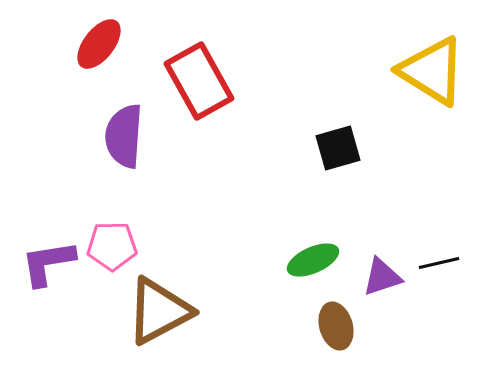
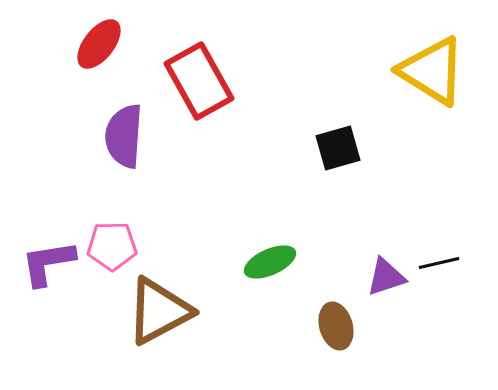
green ellipse: moved 43 px left, 2 px down
purple triangle: moved 4 px right
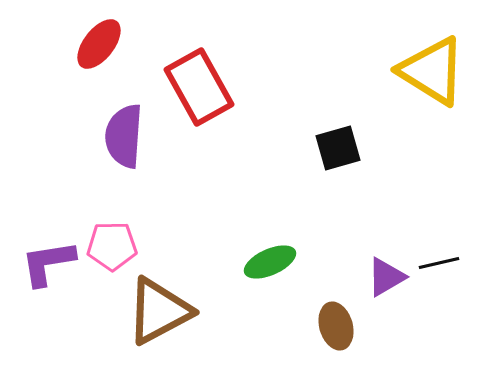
red rectangle: moved 6 px down
purple triangle: rotated 12 degrees counterclockwise
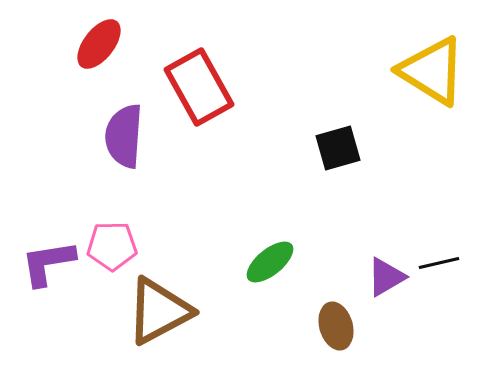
green ellipse: rotated 15 degrees counterclockwise
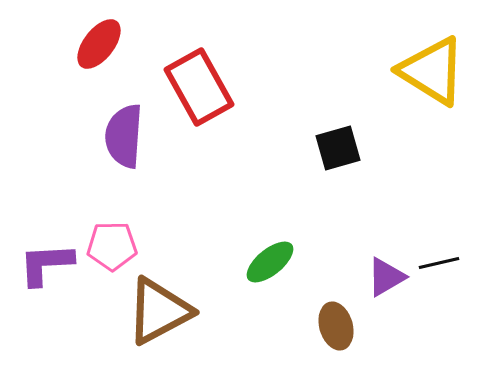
purple L-shape: moved 2 px left, 1 px down; rotated 6 degrees clockwise
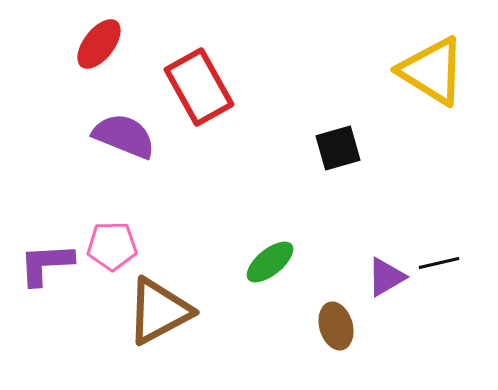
purple semicircle: rotated 108 degrees clockwise
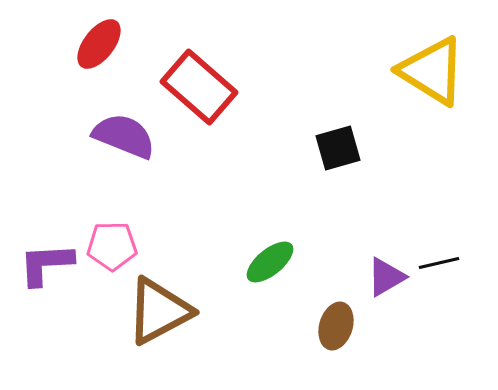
red rectangle: rotated 20 degrees counterclockwise
brown ellipse: rotated 33 degrees clockwise
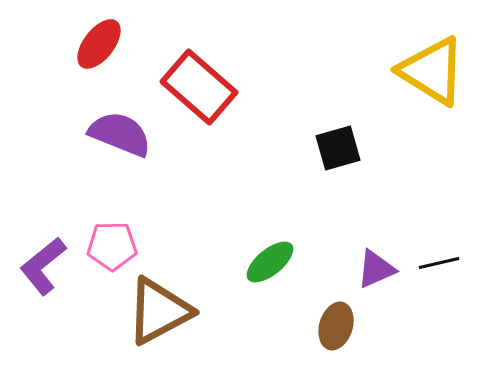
purple semicircle: moved 4 px left, 2 px up
purple L-shape: moved 3 px left, 2 px down; rotated 36 degrees counterclockwise
purple triangle: moved 10 px left, 8 px up; rotated 6 degrees clockwise
